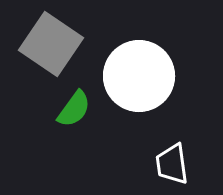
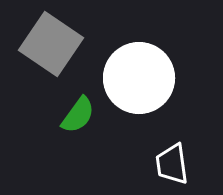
white circle: moved 2 px down
green semicircle: moved 4 px right, 6 px down
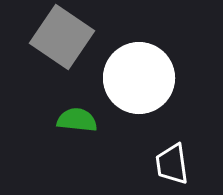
gray square: moved 11 px right, 7 px up
green semicircle: moved 1 px left, 5 px down; rotated 120 degrees counterclockwise
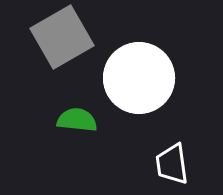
gray square: rotated 26 degrees clockwise
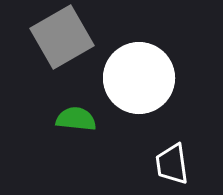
green semicircle: moved 1 px left, 1 px up
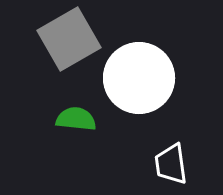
gray square: moved 7 px right, 2 px down
white trapezoid: moved 1 px left
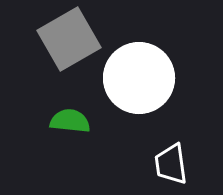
green semicircle: moved 6 px left, 2 px down
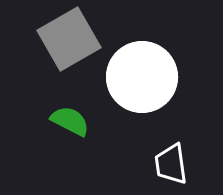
white circle: moved 3 px right, 1 px up
green semicircle: rotated 21 degrees clockwise
